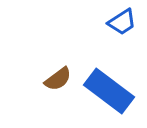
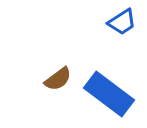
blue rectangle: moved 3 px down
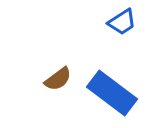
blue rectangle: moved 3 px right, 1 px up
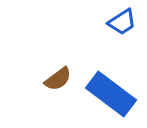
blue rectangle: moved 1 px left, 1 px down
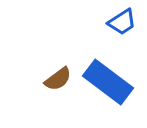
blue rectangle: moved 3 px left, 12 px up
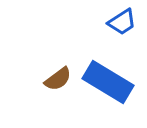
blue rectangle: rotated 6 degrees counterclockwise
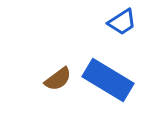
blue rectangle: moved 2 px up
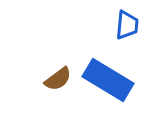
blue trapezoid: moved 5 px right, 3 px down; rotated 52 degrees counterclockwise
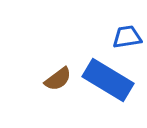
blue trapezoid: moved 12 px down; rotated 104 degrees counterclockwise
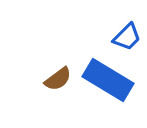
blue trapezoid: rotated 144 degrees clockwise
